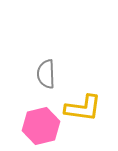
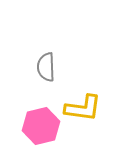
gray semicircle: moved 7 px up
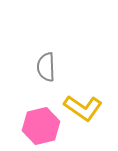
yellow L-shape: rotated 27 degrees clockwise
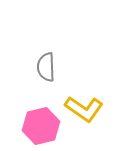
yellow L-shape: moved 1 px right, 1 px down
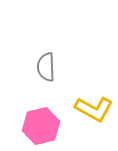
yellow L-shape: moved 10 px right; rotated 6 degrees counterclockwise
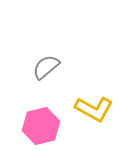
gray semicircle: rotated 52 degrees clockwise
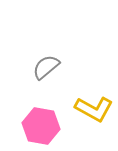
pink hexagon: rotated 24 degrees clockwise
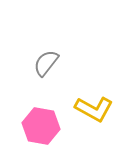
gray semicircle: moved 4 px up; rotated 12 degrees counterclockwise
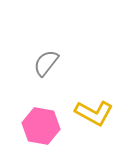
yellow L-shape: moved 4 px down
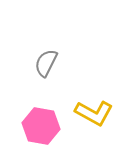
gray semicircle: rotated 12 degrees counterclockwise
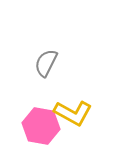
yellow L-shape: moved 21 px left
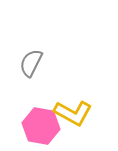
gray semicircle: moved 15 px left
